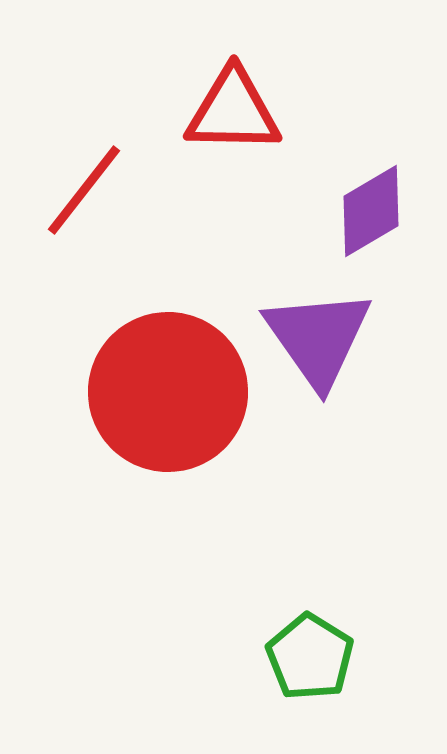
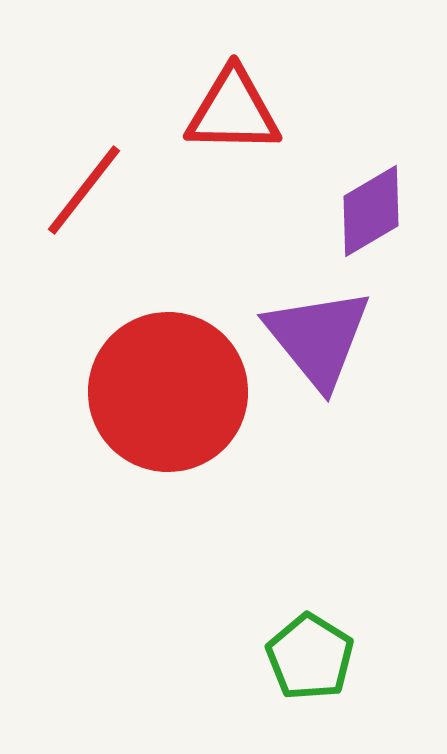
purple triangle: rotated 4 degrees counterclockwise
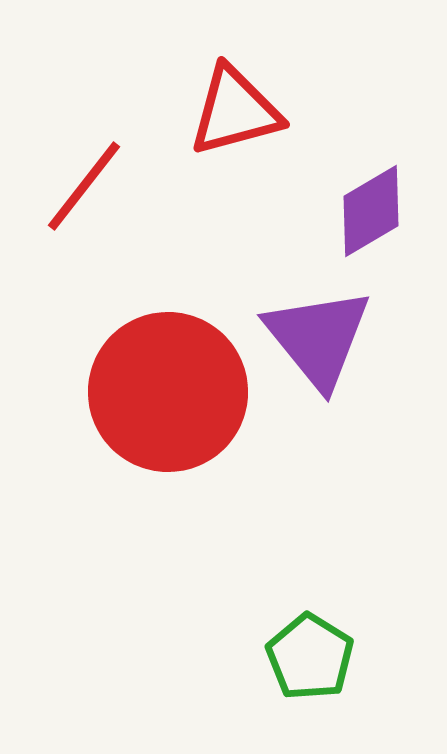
red triangle: moved 2 px right; rotated 16 degrees counterclockwise
red line: moved 4 px up
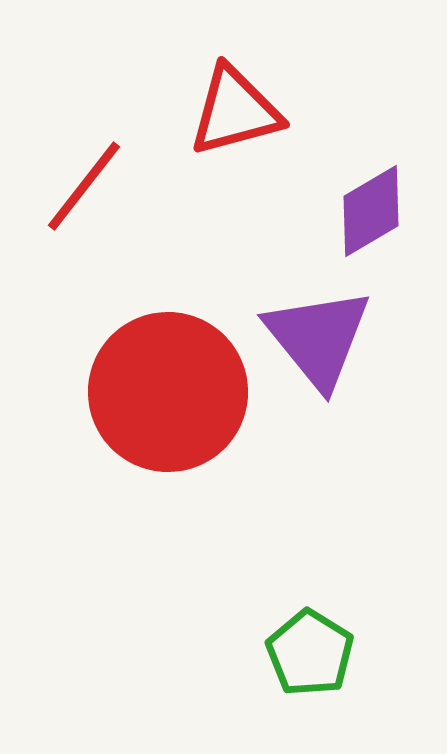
green pentagon: moved 4 px up
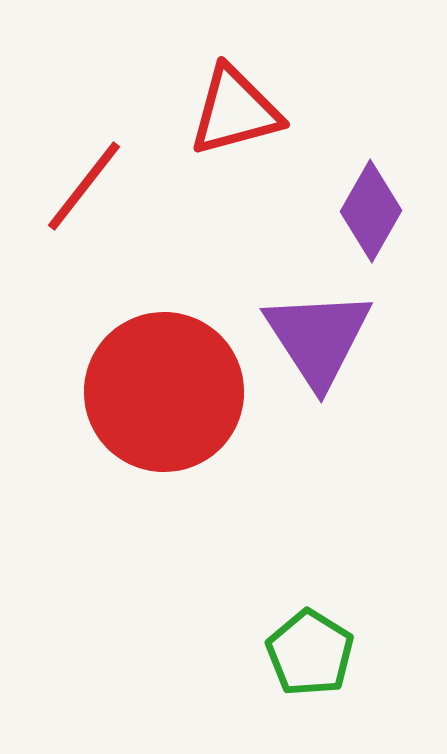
purple diamond: rotated 30 degrees counterclockwise
purple triangle: rotated 6 degrees clockwise
red circle: moved 4 px left
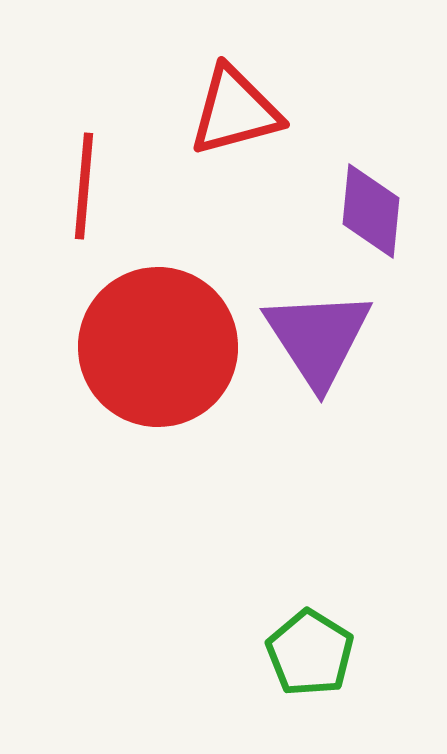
red line: rotated 33 degrees counterclockwise
purple diamond: rotated 24 degrees counterclockwise
red circle: moved 6 px left, 45 px up
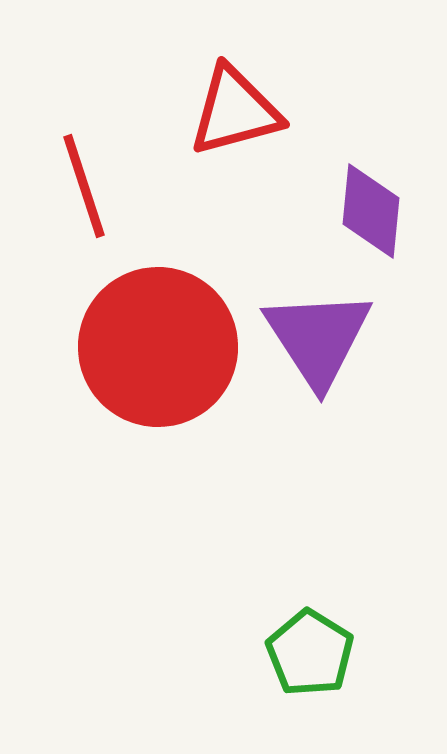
red line: rotated 23 degrees counterclockwise
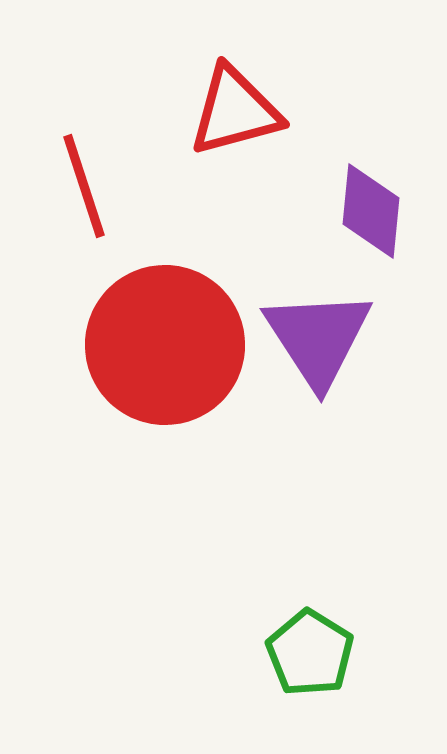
red circle: moved 7 px right, 2 px up
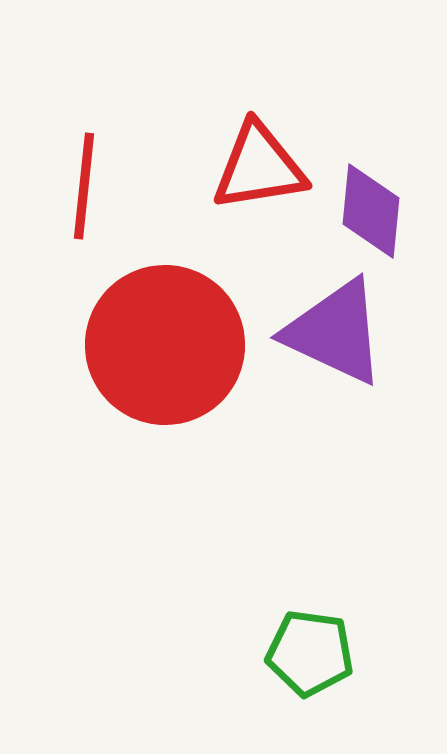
red triangle: moved 24 px right, 56 px down; rotated 6 degrees clockwise
red line: rotated 24 degrees clockwise
purple triangle: moved 17 px right, 6 px up; rotated 32 degrees counterclockwise
green pentagon: rotated 24 degrees counterclockwise
